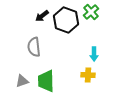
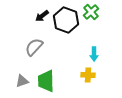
gray semicircle: rotated 48 degrees clockwise
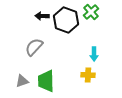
black arrow: rotated 40 degrees clockwise
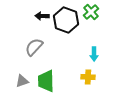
yellow cross: moved 2 px down
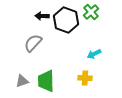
gray semicircle: moved 1 px left, 4 px up
cyan arrow: rotated 64 degrees clockwise
yellow cross: moved 3 px left, 1 px down
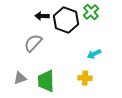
gray triangle: moved 2 px left, 3 px up
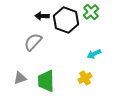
gray semicircle: moved 1 px up
yellow cross: rotated 32 degrees counterclockwise
